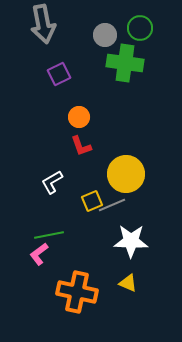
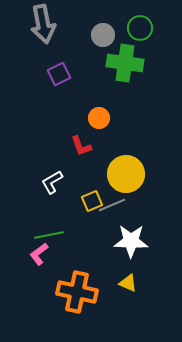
gray circle: moved 2 px left
orange circle: moved 20 px right, 1 px down
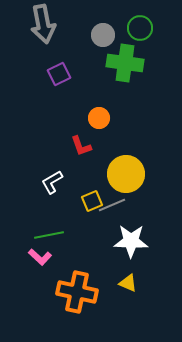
pink L-shape: moved 1 px right, 3 px down; rotated 100 degrees counterclockwise
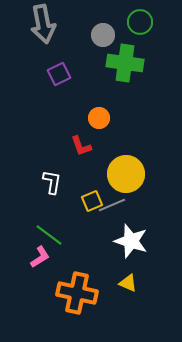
green circle: moved 6 px up
white L-shape: rotated 130 degrees clockwise
green line: rotated 48 degrees clockwise
white star: rotated 16 degrees clockwise
pink L-shape: rotated 75 degrees counterclockwise
orange cross: moved 1 px down
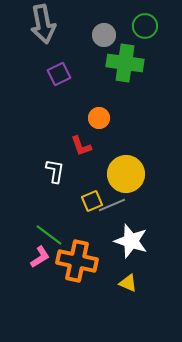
green circle: moved 5 px right, 4 px down
gray circle: moved 1 px right
white L-shape: moved 3 px right, 11 px up
orange cross: moved 32 px up
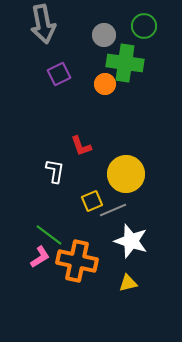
green circle: moved 1 px left
orange circle: moved 6 px right, 34 px up
gray line: moved 1 px right, 5 px down
yellow triangle: rotated 36 degrees counterclockwise
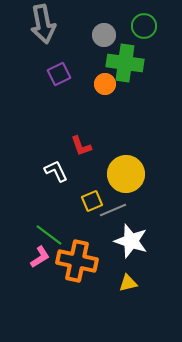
white L-shape: moved 1 px right; rotated 35 degrees counterclockwise
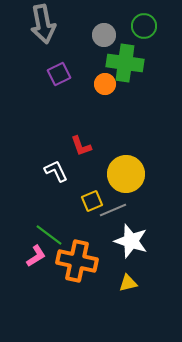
pink L-shape: moved 4 px left, 1 px up
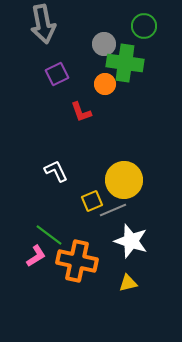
gray circle: moved 9 px down
purple square: moved 2 px left
red L-shape: moved 34 px up
yellow circle: moved 2 px left, 6 px down
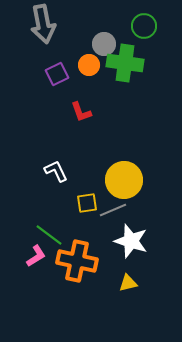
orange circle: moved 16 px left, 19 px up
yellow square: moved 5 px left, 2 px down; rotated 15 degrees clockwise
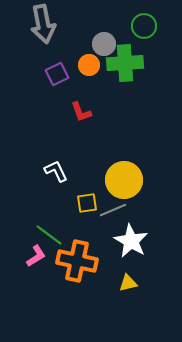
green cross: rotated 12 degrees counterclockwise
white star: rotated 12 degrees clockwise
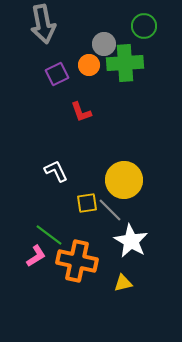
gray line: moved 3 px left; rotated 68 degrees clockwise
yellow triangle: moved 5 px left
